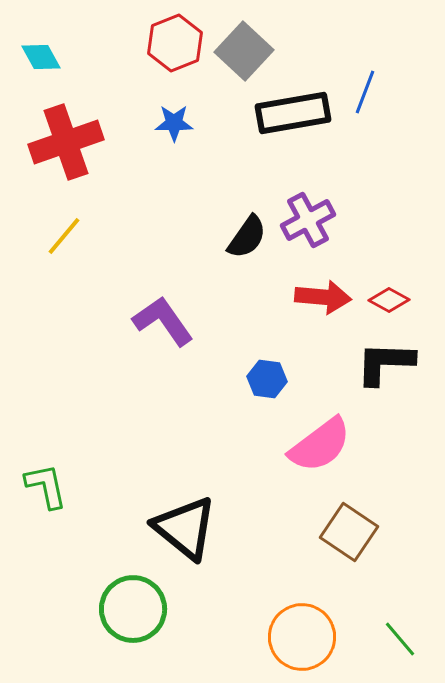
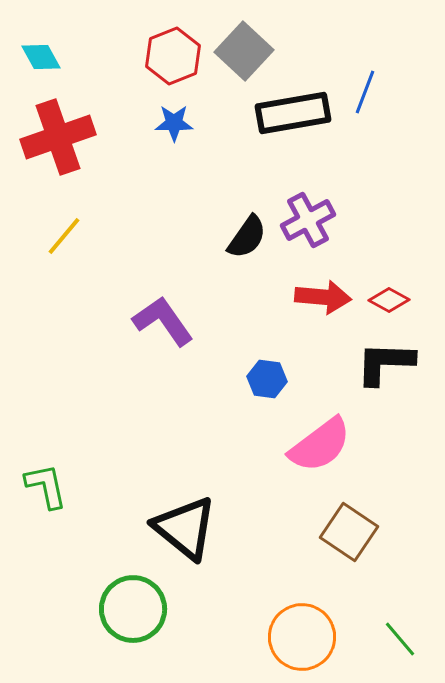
red hexagon: moved 2 px left, 13 px down
red cross: moved 8 px left, 5 px up
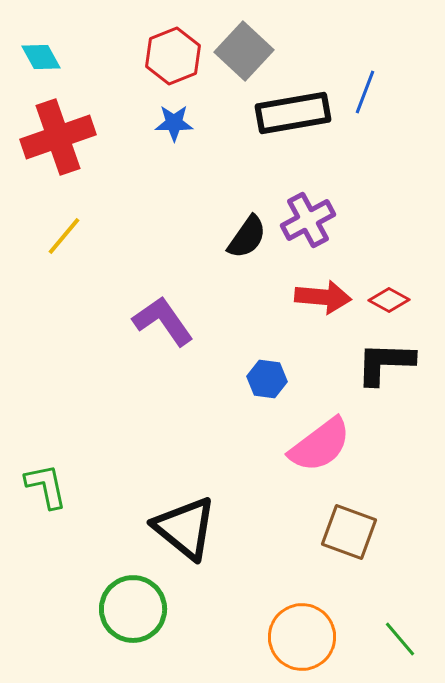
brown square: rotated 14 degrees counterclockwise
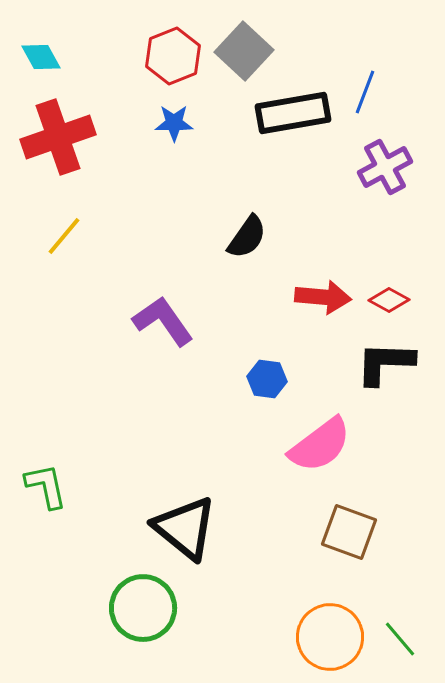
purple cross: moved 77 px right, 53 px up
green circle: moved 10 px right, 1 px up
orange circle: moved 28 px right
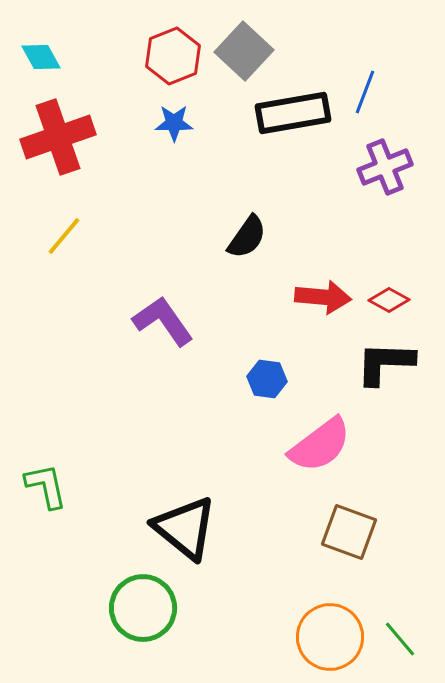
purple cross: rotated 6 degrees clockwise
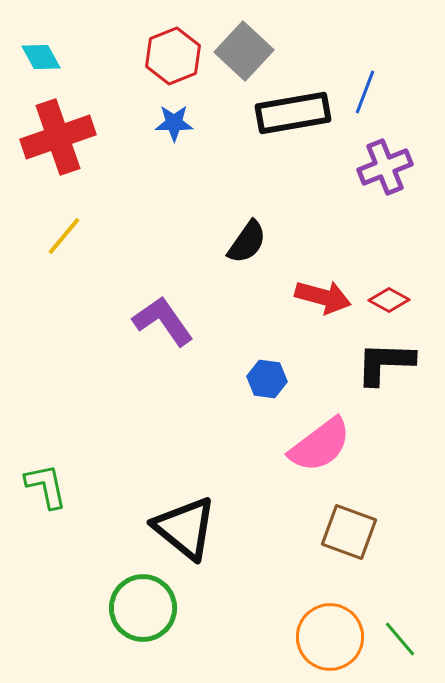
black semicircle: moved 5 px down
red arrow: rotated 10 degrees clockwise
